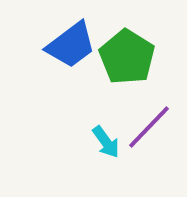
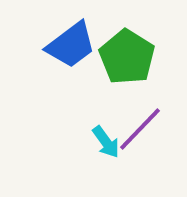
purple line: moved 9 px left, 2 px down
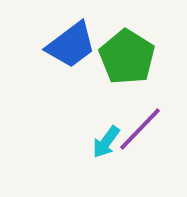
cyan arrow: rotated 72 degrees clockwise
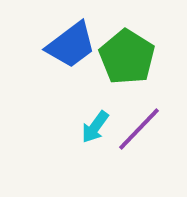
purple line: moved 1 px left
cyan arrow: moved 11 px left, 15 px up
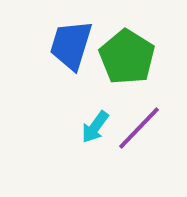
blue trapezoid: rotated 144 degrees clockwise
purple line: moved 1 px up
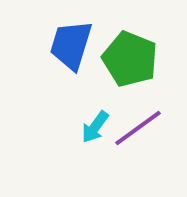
green pentagon: moved 3 px right, 2 px down; rotated 10 degrees counterclockwise
purple line: moved 1 px left; rotated 10 degrees clockwise
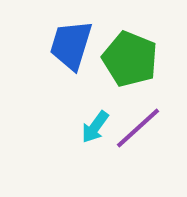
purple line: rotated 6 degrees counterclockwise
